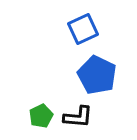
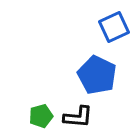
blue square: moved 31 px right, 2 px up
green pentagon: rotated 10 degrees clockwise
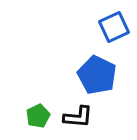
green pentagon: moved 3 px left; rotated 10 degrees counterclockwise
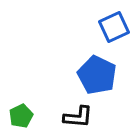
green pentagon: moved 17 px left
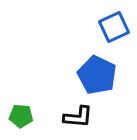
green pentagon: rotated 30 degrees clockwise
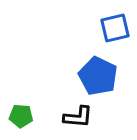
blue square: moved 1 px right, 1 px down; rotated 12 degrees clockwise
blue pentagon: moved 1 px right, 1 px down
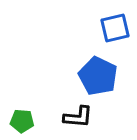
green pentagon: moved 1 px right, 5 px down
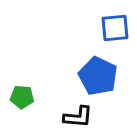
blue square: rotated 8 degrees clockwise
green pentagon: moved 24 px up
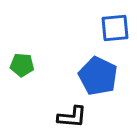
green pentagon: moved 32 px up
black L-shape: moved 6 px left
